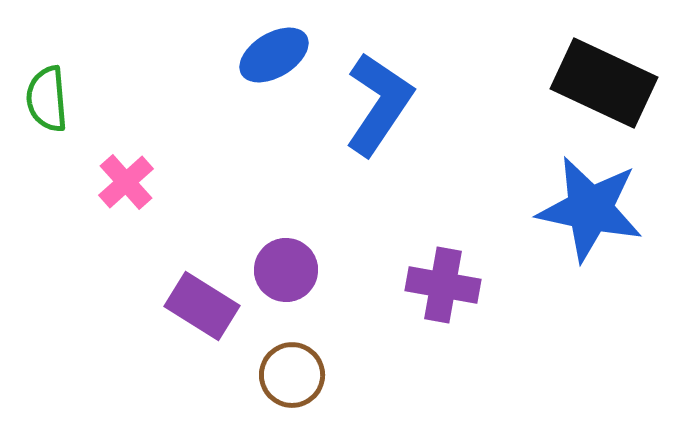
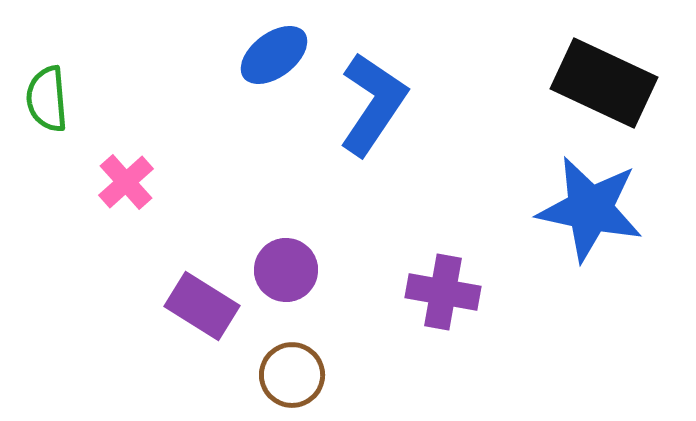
blue ellipse: rotated 6 degrees counterclockwise
blue L-shape: moved 6 px left
purple cross: moved 7 px down
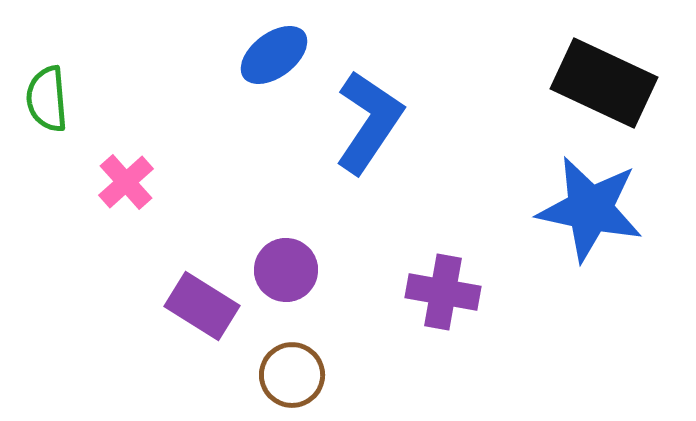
blue L-shape: moved 4 px left, 18 px down
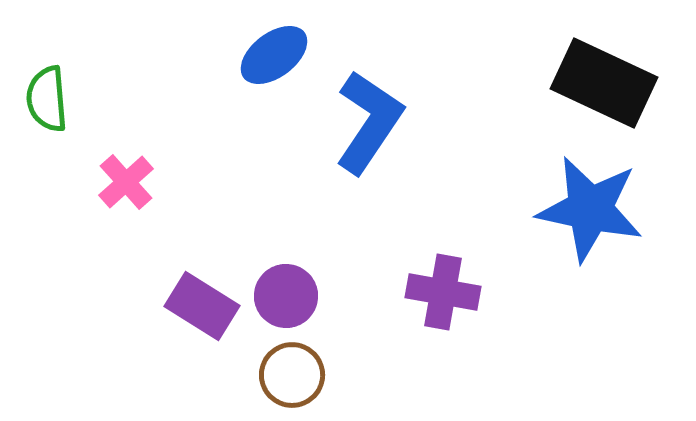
purple circle: moved 26 px down
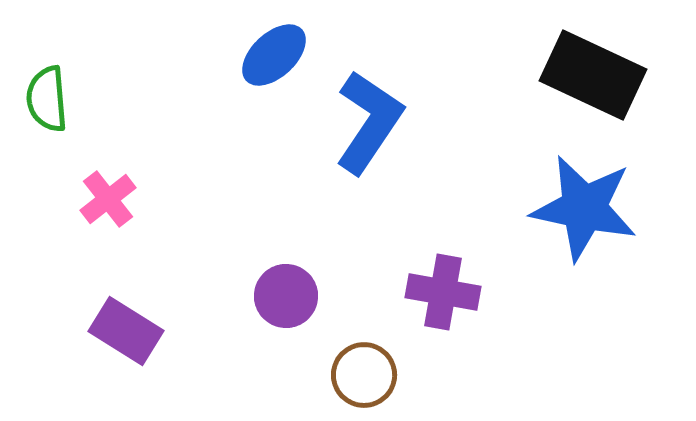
blue ellipse: rotated 6 degrees counterclockwise
black rectangle: moved 11 px left, 8 px up
pink cross: moved 18 px left, 17 px down; rotated 4 degrees clockwise
blue star: moved 6 px left, 1 px up
purple rectangle: moved 76 px left, 25 px down
brown circle: moved 72 px right
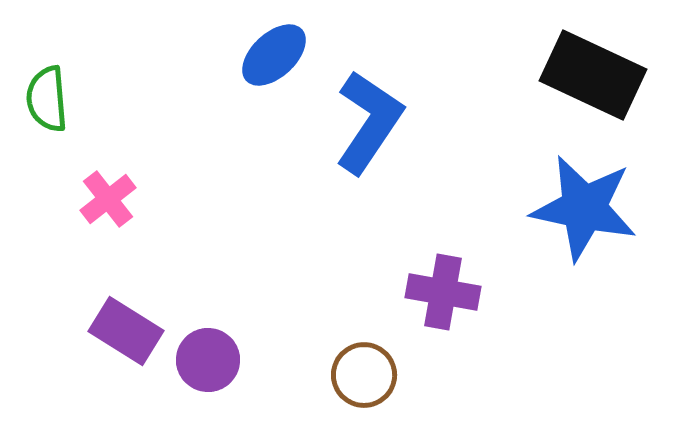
purple circle: moved 78 px left, 64 px down
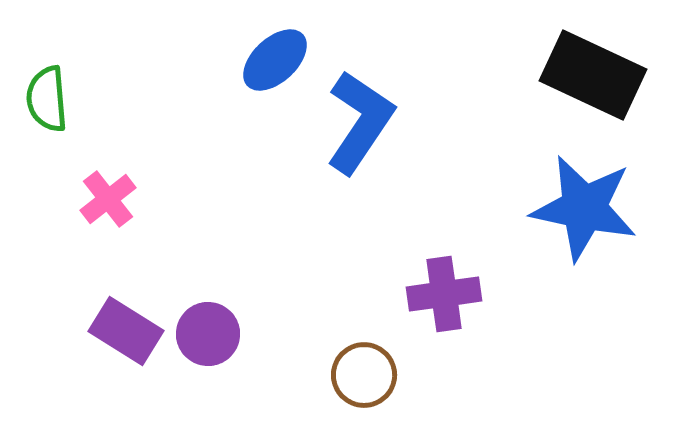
blue ellipse: moved 1 px right, 5 px down
blue L-shape: moved 9 px left
purple cross: moved 1 px right, 2 px down; rotated 18 degrees counterclockwise
purple circle: moved 26 px up
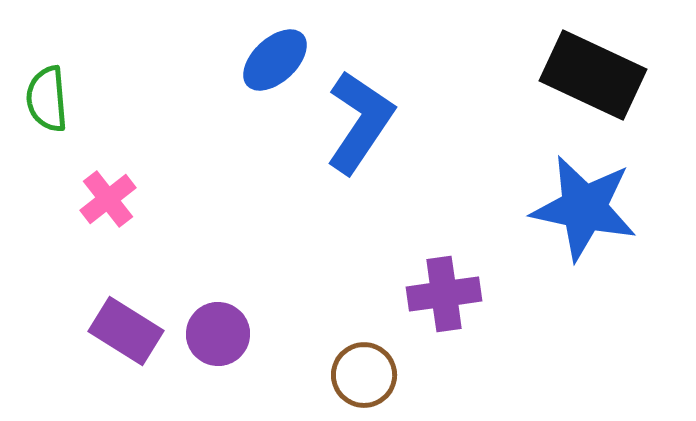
purple circle: moved 10 px right
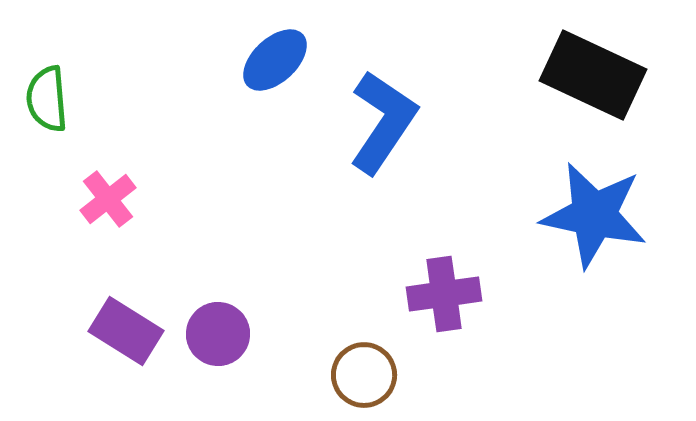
blue L-shape: moved 23 px right
blue star: moved 10 px right, 7 px down
